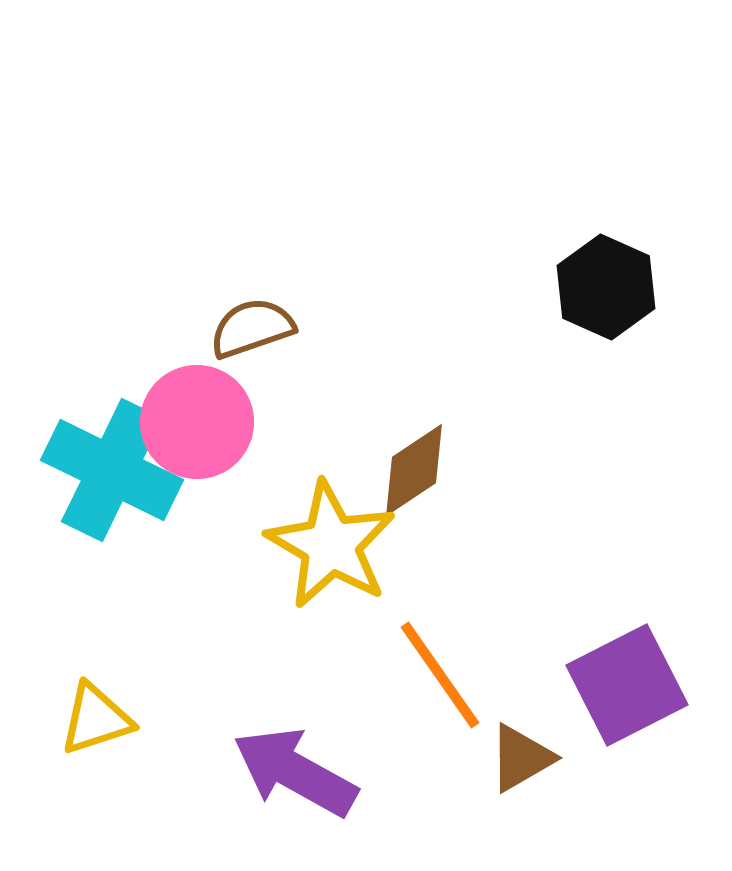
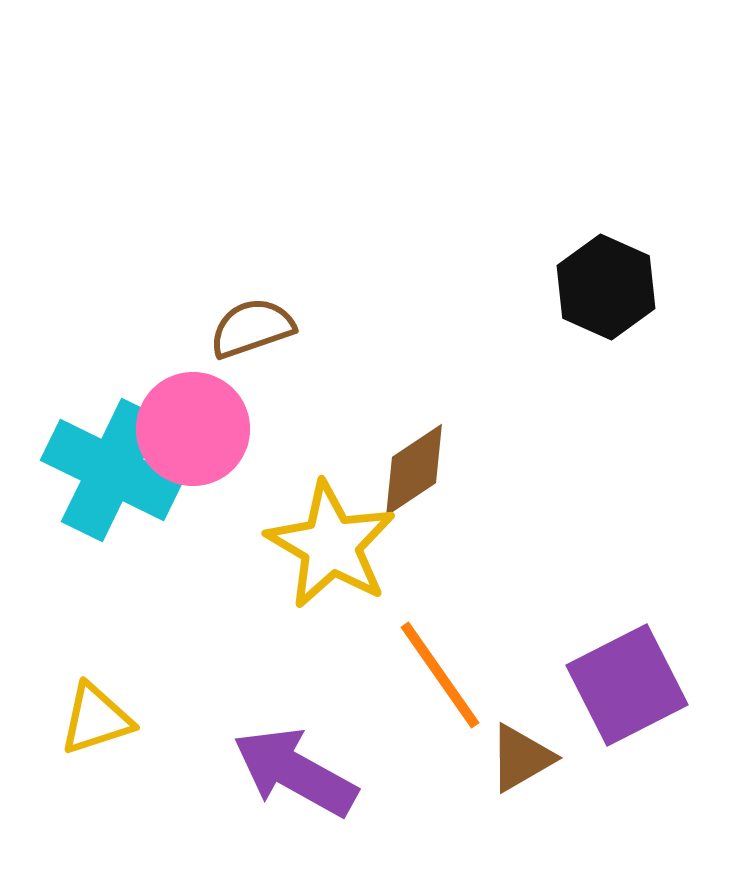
pink circle: moved 4 px left, 7 px down
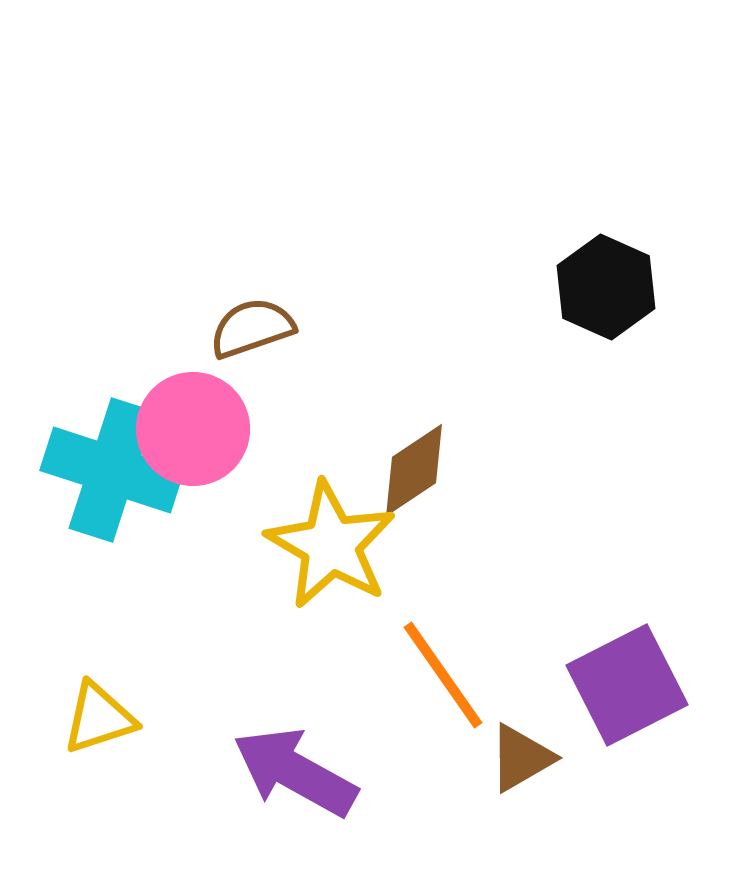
cyan cross: rotated 8 degrees counterclockwise
orange line: moved 3 px right
yellow triangle: moved 3 px right, 1 px up
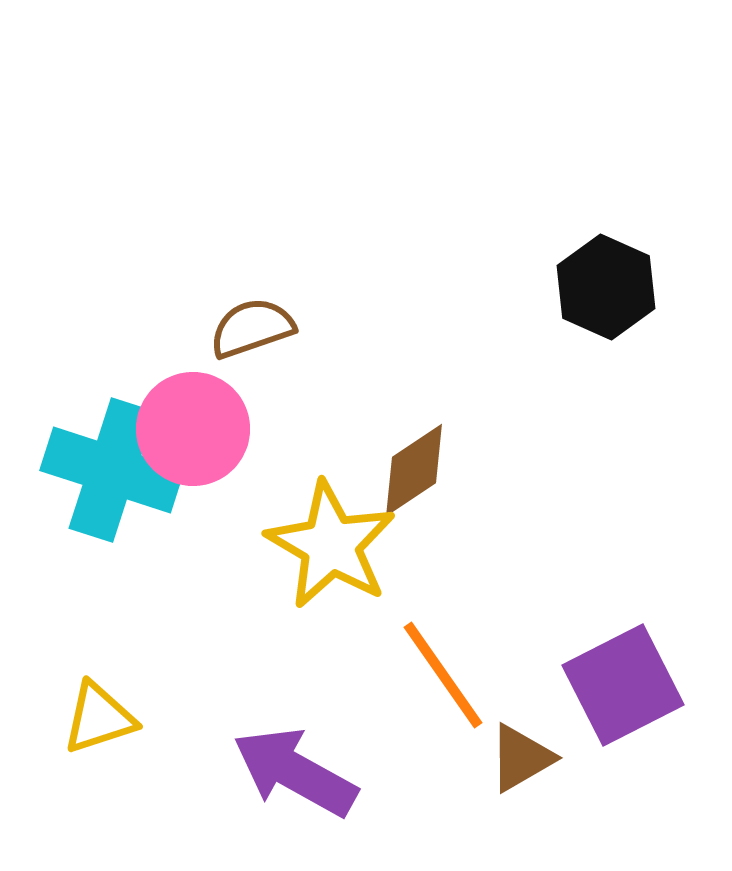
purple square: moved 4 px left
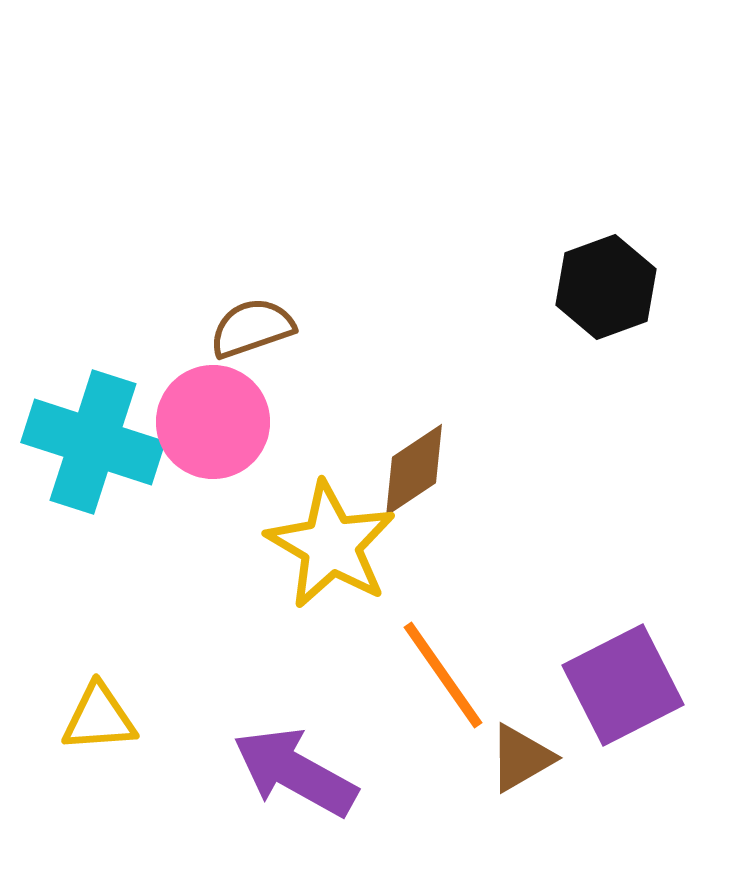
black hexagon: rotated 16 degrees clockwise
pink circle: moved 20 px right, 7 px up
cyan cross: moved 19 px left, 28 px up
yellow triangle: rotated 14 degrees clockwise
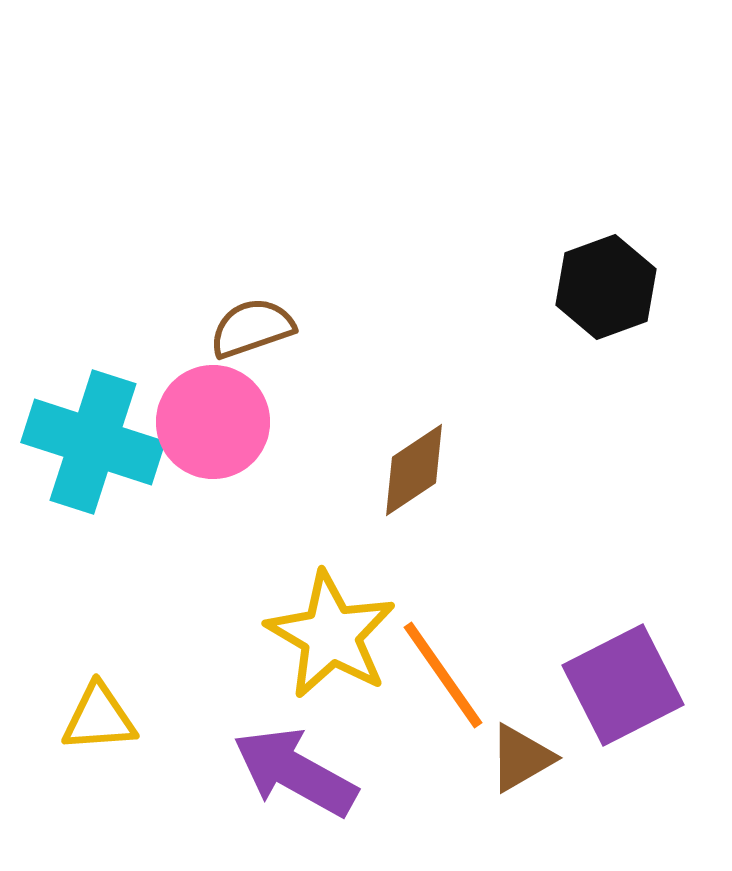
yellow star: moved 90 px down
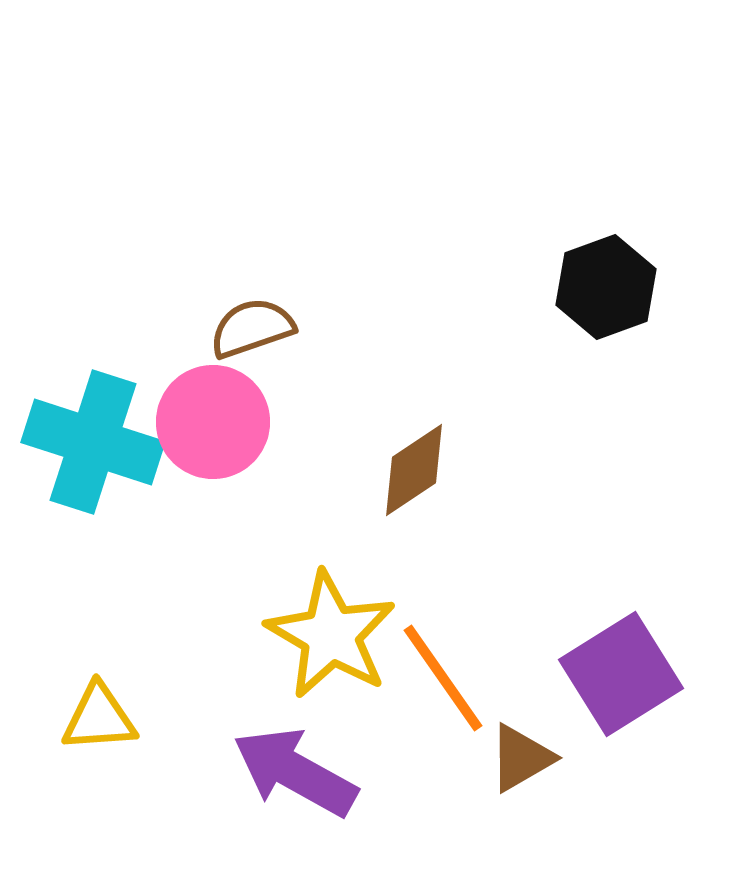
orange line: moved 3 px down
purple square: moved 2 px left, 11 px up; rotated 5 degrees counterclockwise
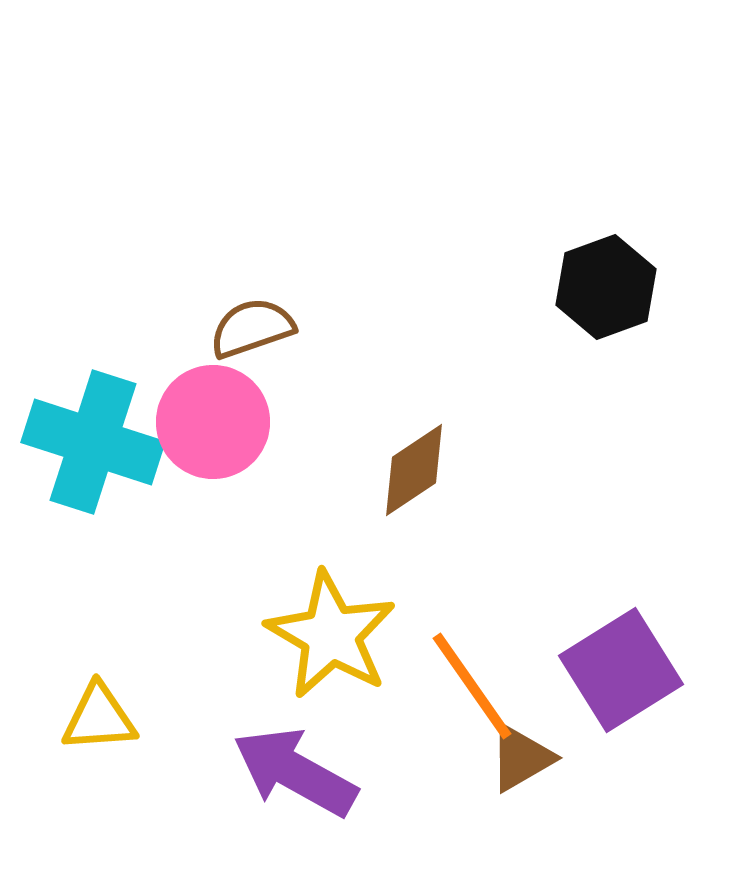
purple square: moved 4 px up
orange line: moved 29 px right, 8 px down
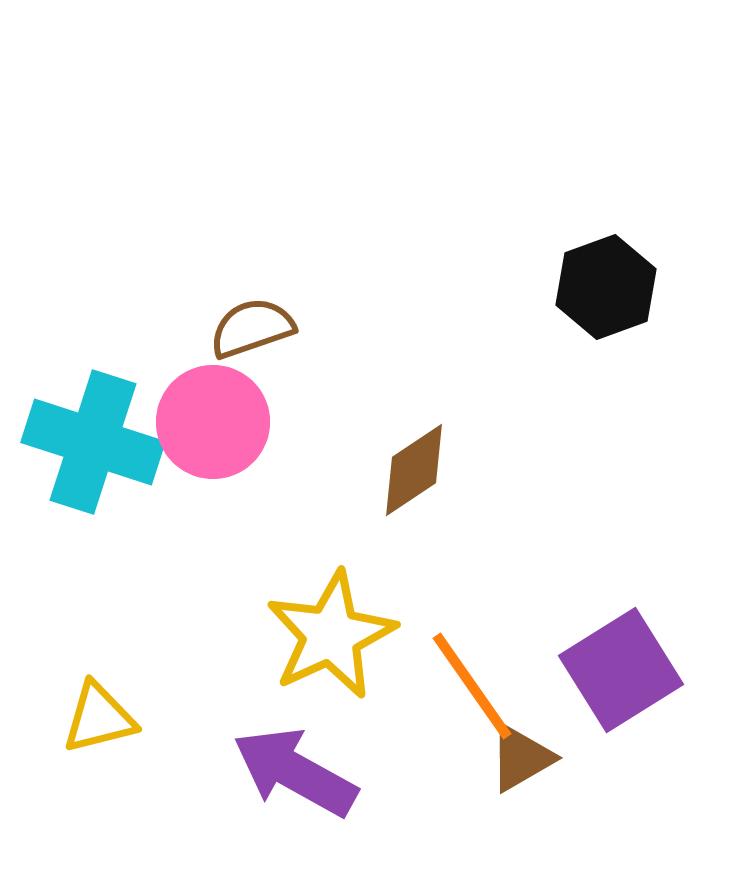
yellow star: rotated 17 degrees clockwise
yellow triangle: rotated 10 degrees counterclockwise
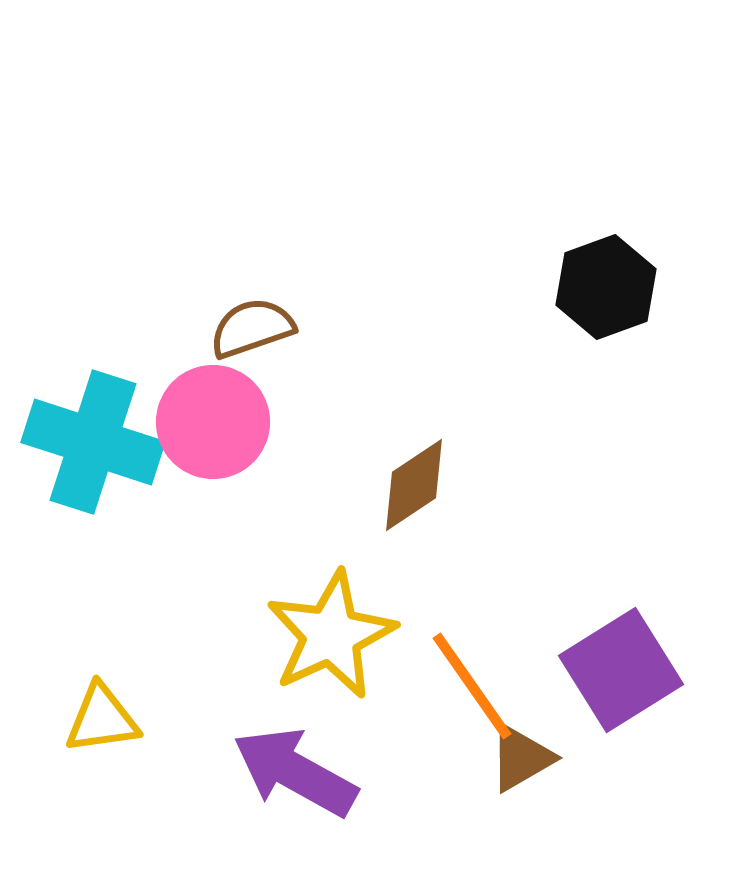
brown diamond: moved 15 px down
yellow triangle: moved 3 px right, 1 px down; rotated 6 degrees clockwise
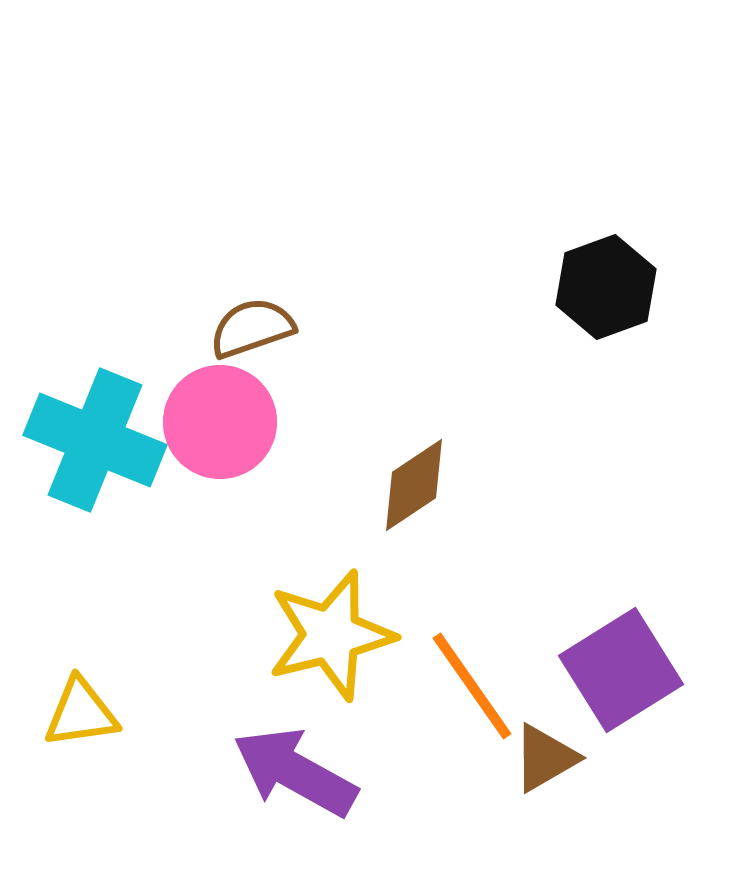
pink circle: moved 7 px right
cyan cross: moved 2 px right, 2 px up; rotated 4 degrees clockwise
yellow star: rotated 11 degrees clockwise
yellow triangle: moved 21 px left, 6 px up
brown triangle: moved 24 px right
